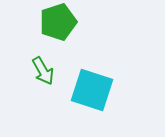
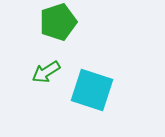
green arrow: moved 3 px right, 1 px down; rotated 88 degrees clockwise
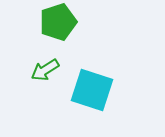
green arrow: moved 1 px left, 2 px up
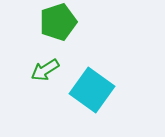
cyan square: rotated 18 degrees clockwise
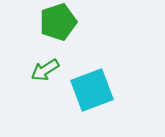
cyan square: rotated 33 degrees clockwise
